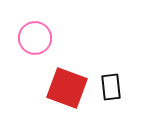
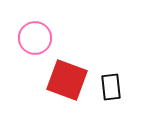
red square: moved 8 px up
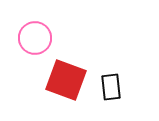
red square: moved 1 px left
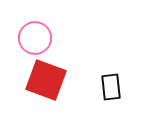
red square: moved 20 px left
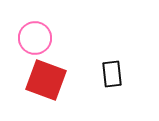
black rectangle: moved 1 px right, 13 px up
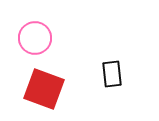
red square: moved 2 px left, 9 px down
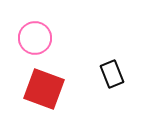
black rectangle: rotated 16 degrees counterclockwise
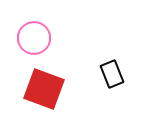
pink circle: moved 1 px left
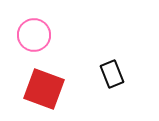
pink circle: moved 3 px up
